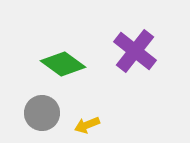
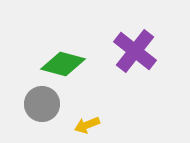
green diamond: rotated 21 degrees counterclockwise
gray circle: moved 9 px up
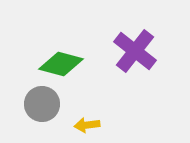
green diamond: moved 2 px left
yellow arrow: rotated 15 degrees clockwise
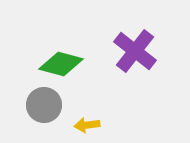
gray circle: moved 2 px right, 1 px down
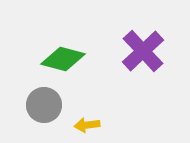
purple cross: moved 8 px right; rotated 9 degrees clockwise
green diamond: moved 2 px right, 5 px up
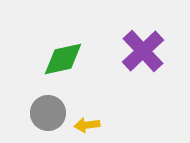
green diamond: rotated 27 degrees counterclockwise
gray circle: moved 4 px right, 8 px down
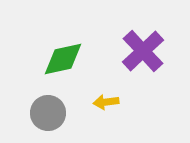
yellow arrow: moved 19 px right, 23 px up
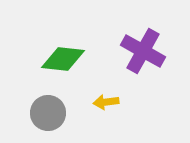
purple cross: rotated 18 degrees counterclockwise
green diamond: rotated 18 degrees clockwise
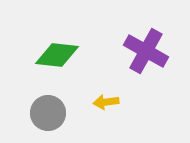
purple cross: moved 3 px right
green diamond: moved 6 px left, 4 px up
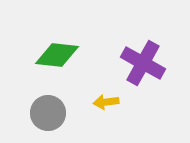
purple cross: moved 3 px left, 12 px down
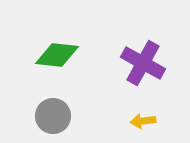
yellow arrow: moved 37 px right, 19 px down
gray circle: moved 5 px right, 3 px down
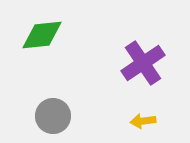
green diamond: moved 15 px left, 20 px up; rotated 12 degrees counterclockwise
purple cross: rotated 27 degrees clockwise
